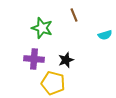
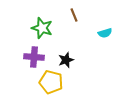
cyan semicircle: moved 2 px up
purple cross: moved 2 px up
yellow pentagon: moved 2 px left, 1 px up
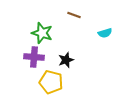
brown line: rotated 48 degrees counterclockwise
green star: moved 5 px down
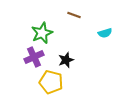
green star: rotated 30 degrees clockwise
purple cross: rotated 30 degrees counterclockwise
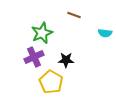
cyan semicircle: rotated 24 degrees clockwise
black star: rotated 21 degrees clockwise
yellow pentagon: rotated 15 degrees clockwise
